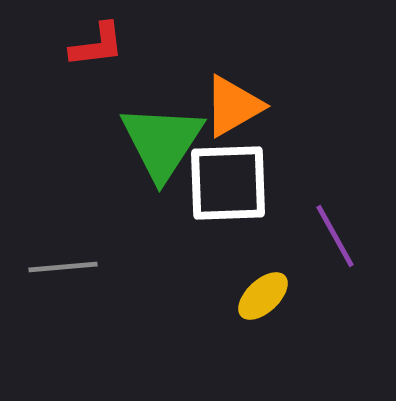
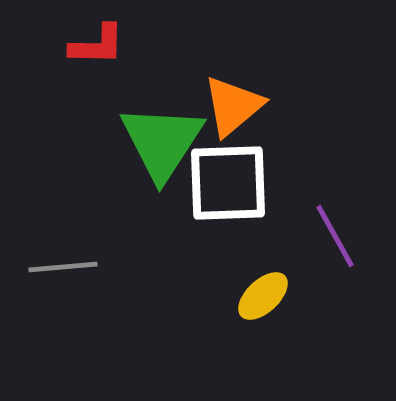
red L-shape: rotated 8 degrees clockwise
orange triangle: rotated 10 degrees counterclockwise
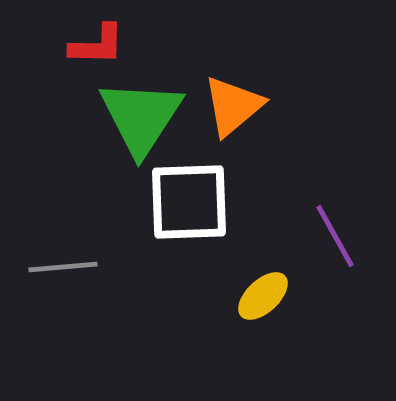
green triangle: moved 21 px left, 25 px up
white square: moved 39 px left, 19 px down
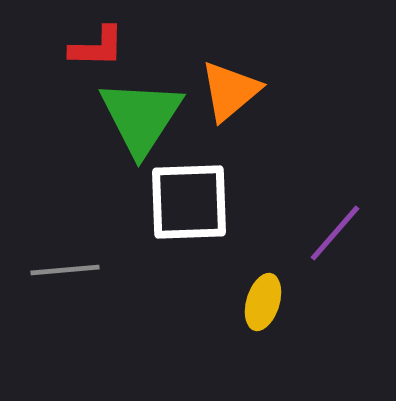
red L-shape: moved 2 px down
orange triangle: moved 3 px left, 15 px up
purple line: moved 3 px up; rotated 70 degrees clockwise
gray line: moved 2 px right, 3 px down
yellow ellipse: moved 6 px down; rotated 30 degrees counterclockwise
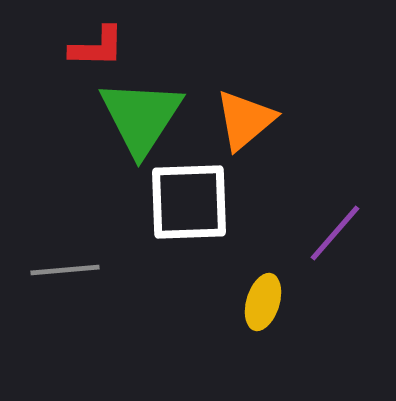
orange triangle: moved 15 px right, 29 px down
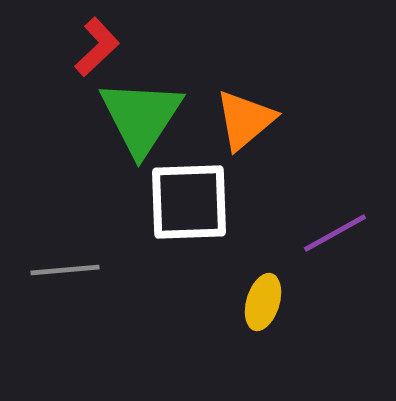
red L-shape: rotated 44 degrees counterclockwise
purple line: rotated 20 degrees clockwise
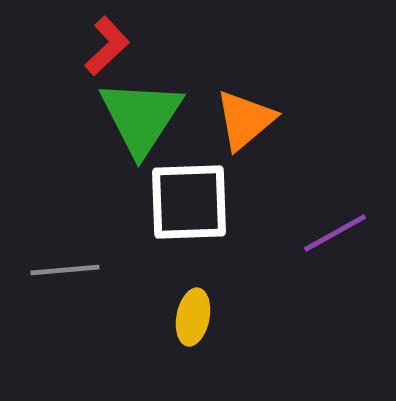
red L-shape: moved 10 px right, 1 px up
yellow ellipse: moved 70 px left, 15 px down; rotated 6 degrees counterclockwise
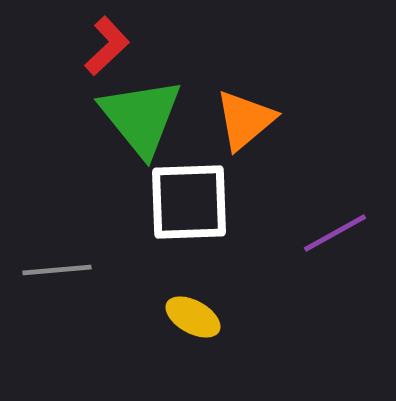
green triangle: rotated 12 degrees counterclockwise
gray line: moved 8 px left
yellow ellipse: rotated 72 degrees counterclockwise
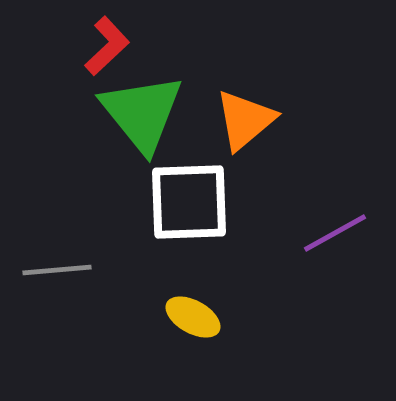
green triangle: moved 1 px right, 4 px up
